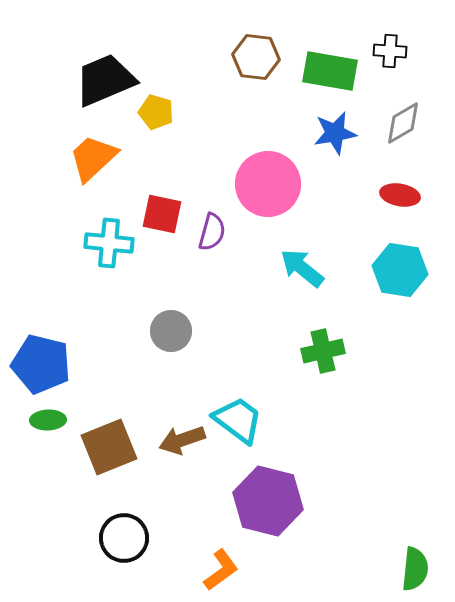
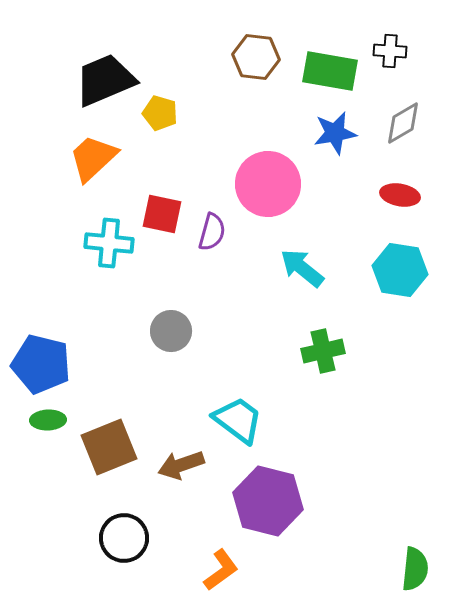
yellow pentagon: moved 4 px right, 1 px down
brown arrow: moved 1 px left, 25 px down
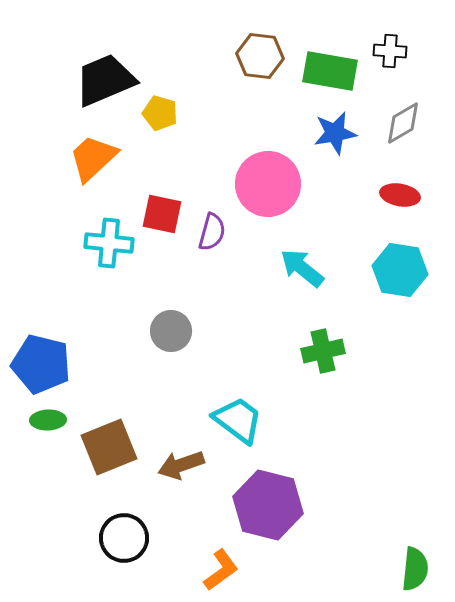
brown hexagon: moved 4 px right, 1 px up
purple hexagon: moved 4 px down
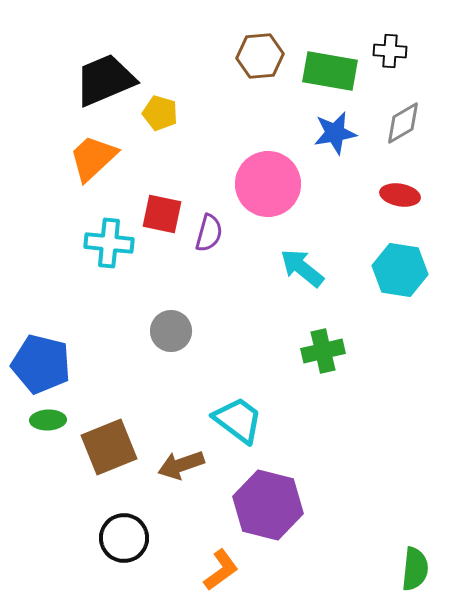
brown hexagon: rotated 12 degrees counterclockwise
purple semicircle: moved 3 px left, 1 px down
